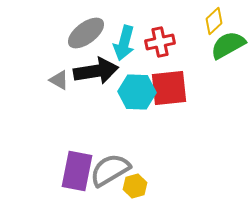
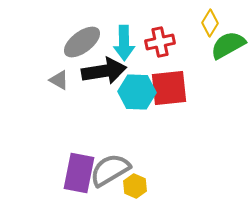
yellow diamond: moved 4 px left, 2 px down; rotated 16 degrees counterclockwise
gray ellipse: moved 4 px left, 9 px down
cyan arrow: rotated 16 degrees counterclockwise
black arrow: moved 8 px right
purple rectangle: moved 2 px right, 2 px down
yellow hexagon: rotated 20 degrees counterclockwise
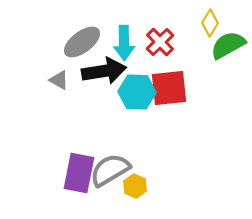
red cross: rotated 32 degrees counterclockwise
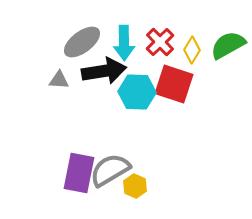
yellow diamond: moved 18 px left, 27 px down
gray triangle: rotated 25 degrees counterclockwise
red square: moved 5 px right, 4 px up; rotated 24 degrees clockwise
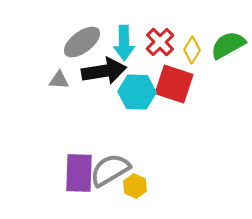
purple rectangle: rotated 9 degrees counterclockwise
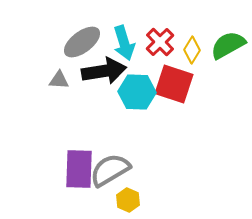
cyan arrow: rotated 16 degrees counterclockwise
purple rectangle: moved 4 px up
yellow hexagon: moved 7 px left, 14 px down
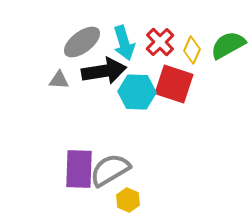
yellow diamond: rotated 8 degrees counterclockwise
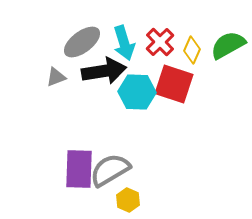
gray triangle: moved 3 px left, 3 px up; rotated 25 degrees counterclockwise
